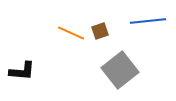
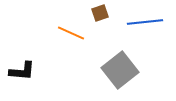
blue line: moved 3 px left, 1 px down
brown square: moved 18 px up
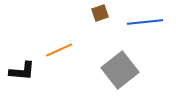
orange line: moved 12 px left, 17 px down; rotated 48 degrees counterclockwise
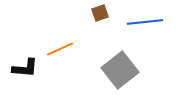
orange line: moved 1 px right, 1 px up
black L-shape: moved 3 px right, 3 px up
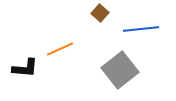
brown square: rotated 30 degrees counterclockwise
blue line: moved 4 px left, 7 px down
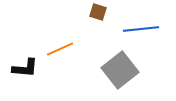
brown square: moved 2 px left, 1 px up; rotated 24 degrees counterclockwise
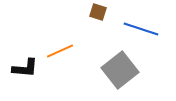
blue line: rotated 24 degrees clockwise
orange line: moved 2 px down
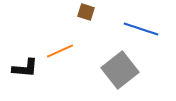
brown square: moved 12 px left
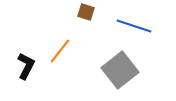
blue line: moved 7 px left, 3 px up
orange line: rotated 28 degrees counterclockwise
black L-shape: moved 1 px right, 2 px up; rotated 68 degrees counterclockwise
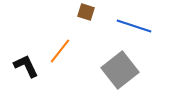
black L-shape: rotated 52 degrees counterclockwise
